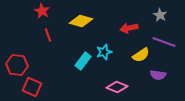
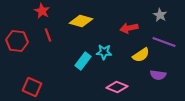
cyan star: rotated 21 degrees clockwise
red hexagon: moved 24 px up
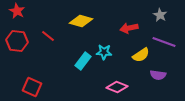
red star: moved 25 px left
red line: moved 1 px down; rotated 32 degrees counterclockwise
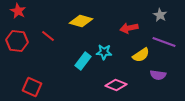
red star: moved 1 px right
pink diamond: moved 1 px left, 2 px up
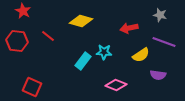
red star: moved 5 px right
gray star: rotated 16 degrees counterclockwise
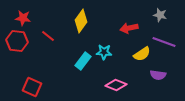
red star: moved 7 px down; rotated 21 degrees counterclockwise
yellow diamond: rotated 70 degrees counterclockwise
yellow semicircle: moved 1 px right, 1 px up
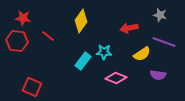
pink diamond: moved 7 px up
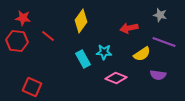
cyan rectangle: moved 2 px up; rotated 66 degrees counterclockwise
